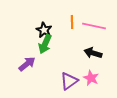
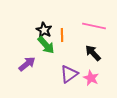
orange line: moved 10 px left, 13 px down
green arrow: moved 1 px right, 1 px down; rotated 66 degrees counterclockwise
black arrow: rotated 30 degrees clockwise
purple triangle: moved 7 px up
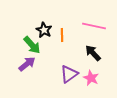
green arrow: moved 14 px left
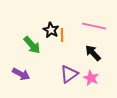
black star: moved 7 px right
purple arrow: moved 6 px left, 10 px down; rotated 66 degrees clockwise
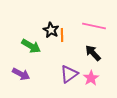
green arrow: moved 1 px left, 1 px down; rotated 18 degrees counterclockwise
pink star: rotated 14 degrees clockwise
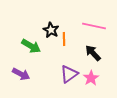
orange line: moved 2 px right, 4 px down
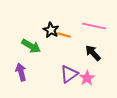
orange line: moved 4 px up; rotated 72 degrees counterclockwise
purple arrow: moved 2 px up; rotated 132 degrees counterclockwise
pink star: moved 4 px left
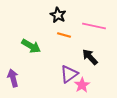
black star: moved 7 px right, 15 px up
black arrow: moved 3 px left, 4 px down
purple arrow: moved 8 px left, 6 px down
pink star: moved 5 px left, 7 px down
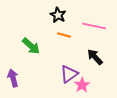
green arrow: rotated 12 degrees clockwise
black arrow: moved 5 px right
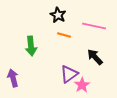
green arrow: rotated 42 degrees clockwise
